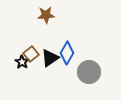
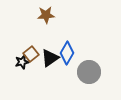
black star: rotated 24 degrees clockwise
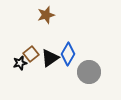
brown star: rotated 12 degrees counterclockwise
blue diamond: moved 1 px right, 1 px down
black star: moved 2 px left, 1 px down
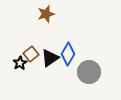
brown star: moved 1 px up
black star: rotated 16 degrees counterclockwise
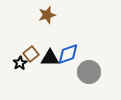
brown star: moved 1 px right, 1 px down
blue diamond: rotated 40 degrees clockwise
black triangle: rotated 36 degrees clockwise
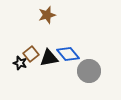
blue diamond: rotated 70 degrees clockwise
black triangle: moved 1 px left; rotated 12 degrees counterclockwise
black star: rotated 24 degrees counterclockwise
gray circle: moved 1 px up
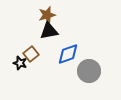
blue diamond: rotated 70 degrees counterclockwise
black triangle: moved 27 px up
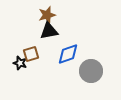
brown square: rotated 21 degrees clockwise
gray circle: moved 2 px right
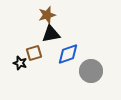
black triangle: moved 2 px right, 3 px down
brown square: moved 3 px right, 1 px up
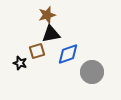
brown square: moved 3 px right, 2 px up
gray circle: moved 1 px right, 1 px down
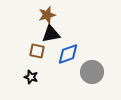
brown square: rotated 28 degrees clockwise
black star: moved 11 px right, 14 px down
